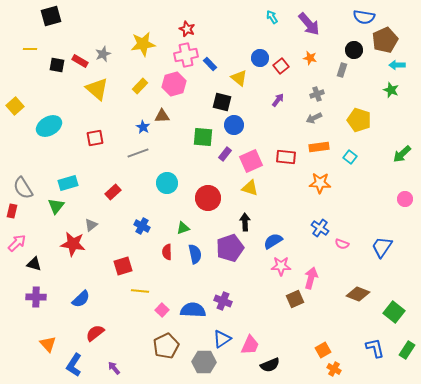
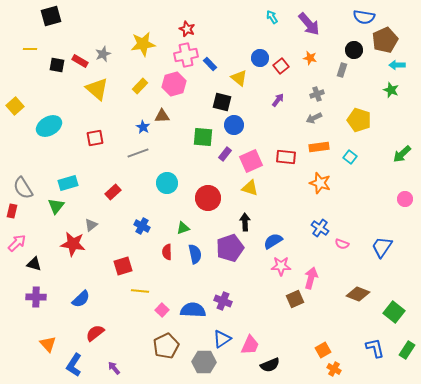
orange star at (320, 183): rotated 15 degrees clockwise
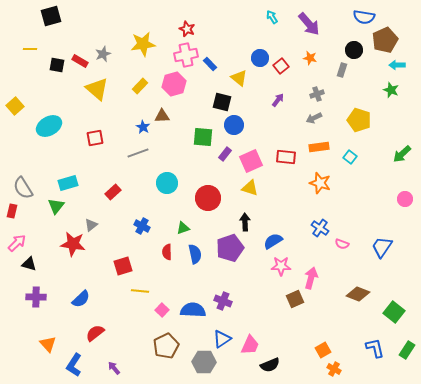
black triangle at (34, 264): moved 5 px left
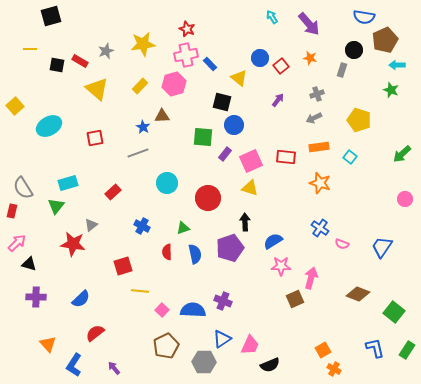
gray star at (103, 54): moved 3 px right, 3 px up
